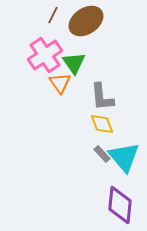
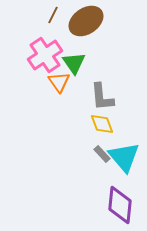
orange triangle: moved 1 px left, 1 px up
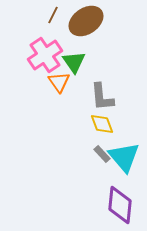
green triangle: moved 1 px up
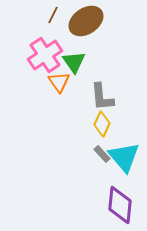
yellow diamond: rotated 45 degrees clockwise
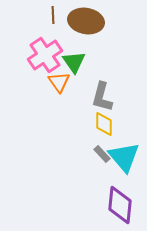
brown line: rotated 30 degrees counterclockwise
brown ellipse: rotated 44 degrees clockwise
gray L-shape: rotated 20 degrees clockwise
yellow diamond: moved 2 px right; rotated 25 degrees counterclockwise
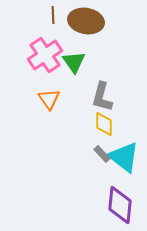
orange triangle: moved 10 px left, 17 px down
cyan triangle: rotated 12 degrees counterclockwise
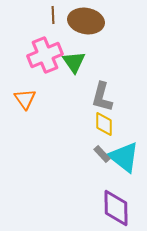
pink cross: rotated 12 degrees clockwise
orange triangle: moved 24 px left
purple diamond: moved 4 px left, 3 px down; rotated 6 degrees counterclockwise
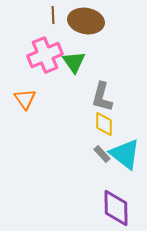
cyan triangle: moved 1 px right, 3 px up
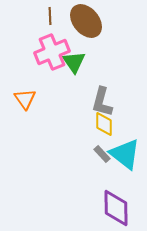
brown line: moved 3 px left, 1 px down
brown ellipse: rotated 40 degrees clockwise
pink cross: moved 7 px right, 3 px up
gray L-shape: moved 5 px down
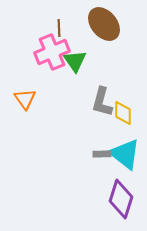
brown line: moved 9 px right, 12 px down
brown ellipse: moved 18 px right, 3 px down
green triangle: moved 1 px right, 1 px up
yellow diamond: moved 19 px right, 11 px up
gray rectangle: rotated 48 degrees counterclockwise
purple diamond: moved 5 px right, 9 px up; rotated 18 degrees clockwise
